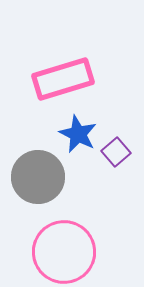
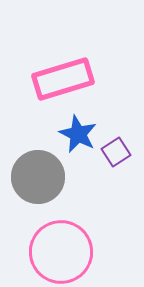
purple square: rotated 8 degrees clockwise
pink circle: moved 3 px left
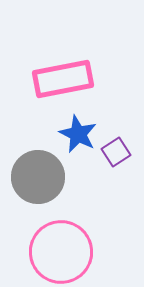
pink rectangle: rotated 6 degrees clockwise
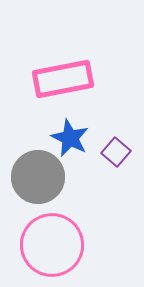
blue star: moved 8 px left, 4 px down
purple square: rotated 16 degrees counterclockwise
pink circle: moved 9 px left, 7 px up
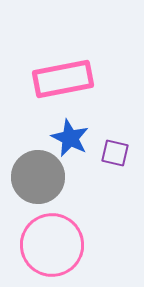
purple square: moved 1 px left, 1 px down; rotated 28 degrees counterclockwise
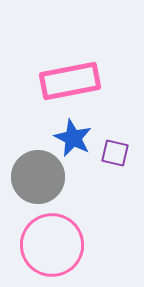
pink rectangle: moved 7 px right, 2 px down
blue star: moved 3 px right
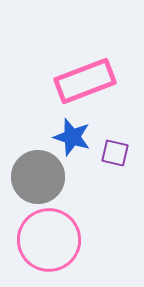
pink rectangle: moved 15 px right; rotated 10 degrees counterclockwise
blue star: moved 1 px left, 1 px up; rotated 9 degrees counterclockwise
pink circle: moved 3 px left, 5 px up
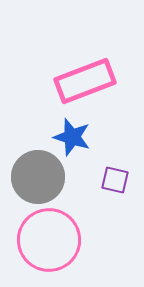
purple square: moved 27 px down
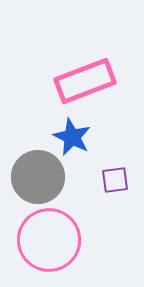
blue star: rotated 9 degrees clockwise
purple square: rotated 20 degrees counterclockwise
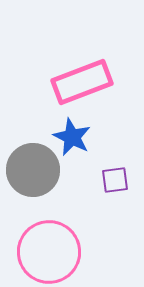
pink rectangle: moved 3 px left, 1 px down
gray circle: moved 5 px left, 7 px up
pink circle: moved 12 px down
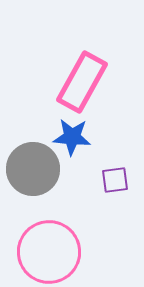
pink rectangle: rotated 40 degrees counterclockwise
blue star: rotated 21 degrees counterclockwise
gray circle: moved 1 px up
